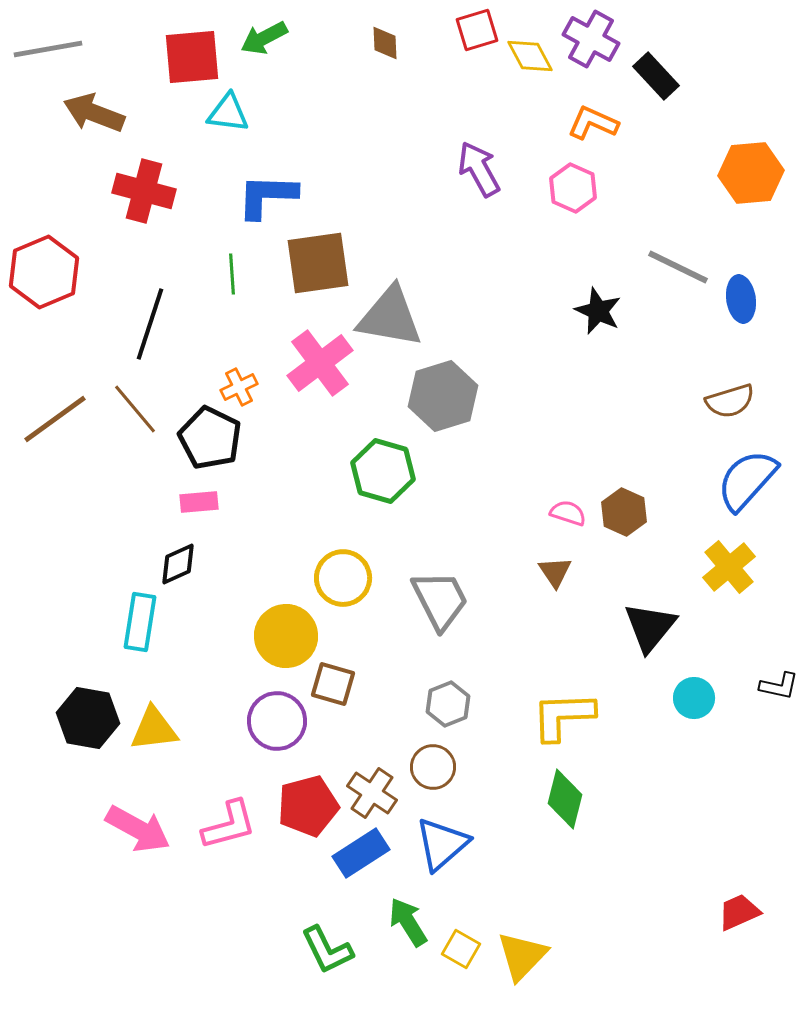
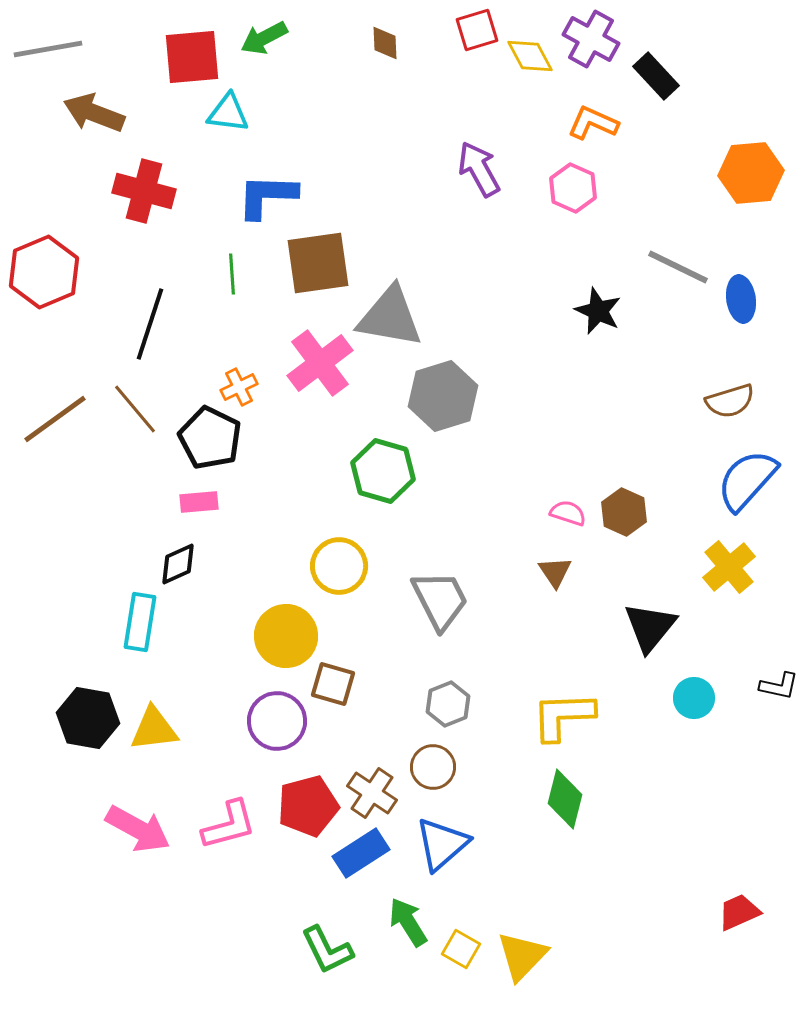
yellow circle at (343, 578): moved 4 px left, 12 px up
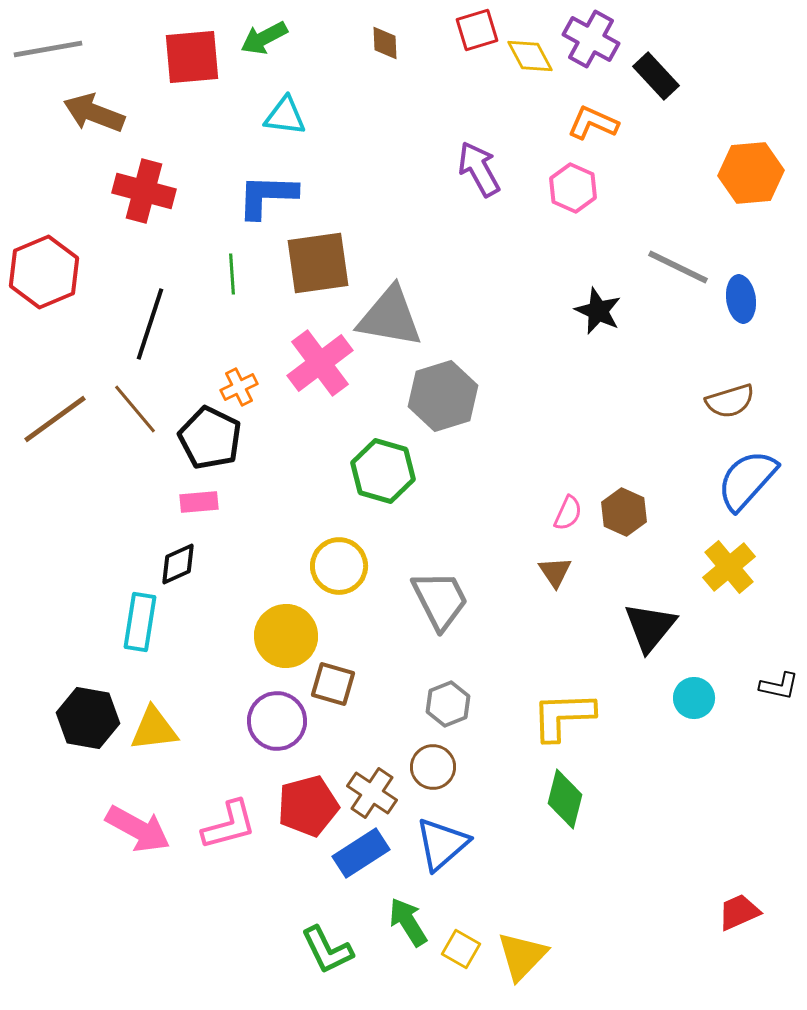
cyan triangle at (228, 113): moved 57 px right, 3 px down
pink semicircle at (568, 513): rotated 96 degrees clockwise
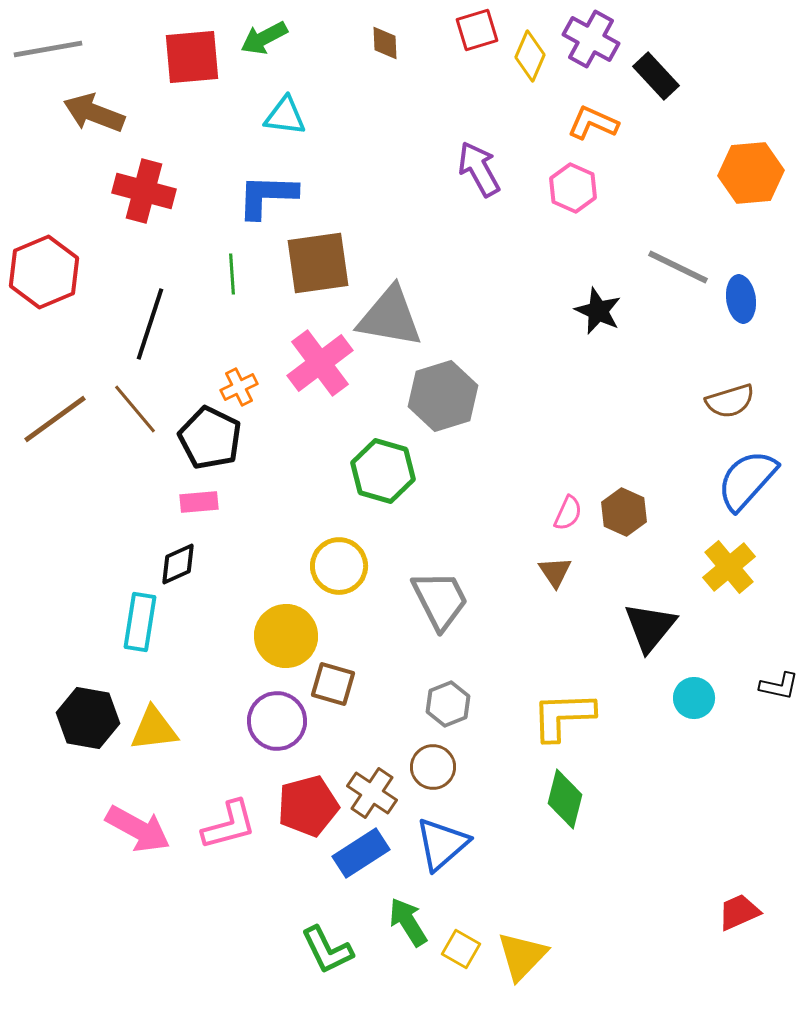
yellow diamond at (530, 56): rotated 51 degrees clockwise
